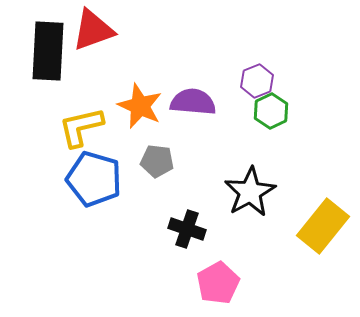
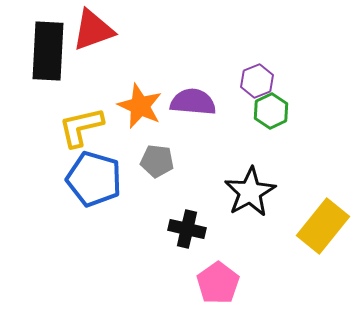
black cross: rotated 6 degrees counterclockwise
pink pentagon: rotated 6 degrees counterclockwise
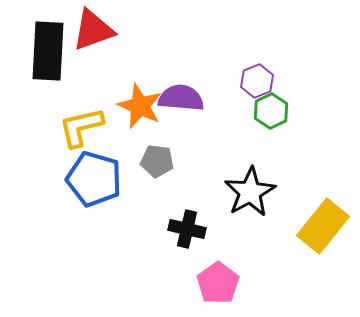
purple semicircle: moved 12 px left, 4 px up
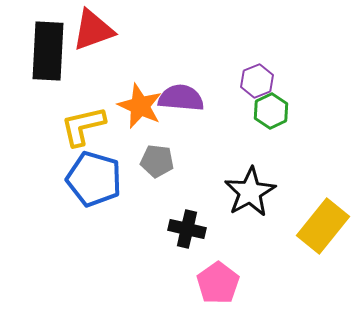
yellow L-shape: moved 2 px right, 1 px up
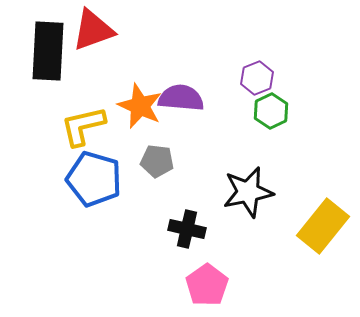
purple hexagon: moved 3 px up
black star: moved 2 px left; rotated 18 degrees clockwise
pink pentagon: moved 11 px left, 2 px down
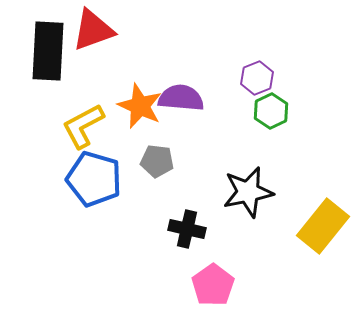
yellow L-shape: rotated 15 degrees counterclockwise
pink pentagon: moved 6 px right
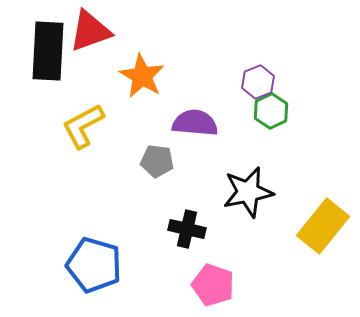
red triangle: moved 3 px left, 1 px down
purple hexagon: moved 1 px right, 4 px down
purple semicircle: moved 14 px right, 25 px down
orange star: moved 2 px right, 30 px up; rotated 6 degrees clockwise
blue pentagon: moved 86 px down
pink pentagon: rotated 18 degrees counterclockwise
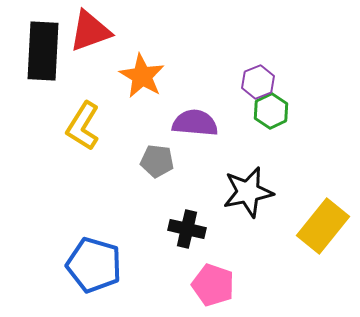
black rectangle: moved 5 px left
yellow L-shape: rotated 30 degrees counterclockwise
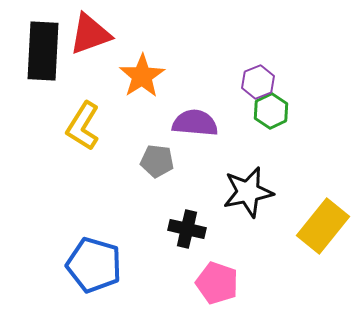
red triangle: moved 3 px down
orange star: rotated 9 degrees clockwise
pink pentagon: moved 4 px right, 2 px up
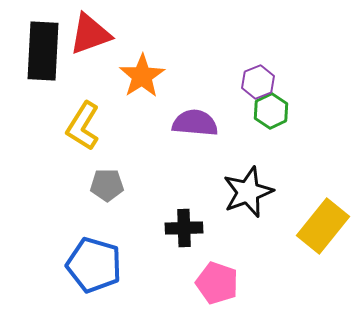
gray pentagon: moved 50 px left, 24 px down; rotated 8 degrees counterclockwise
black star: rotated 9 degrees counterclockwise
black cross: moved 3 px left, 1 px up; rotated 15 degrees counterclockwise
